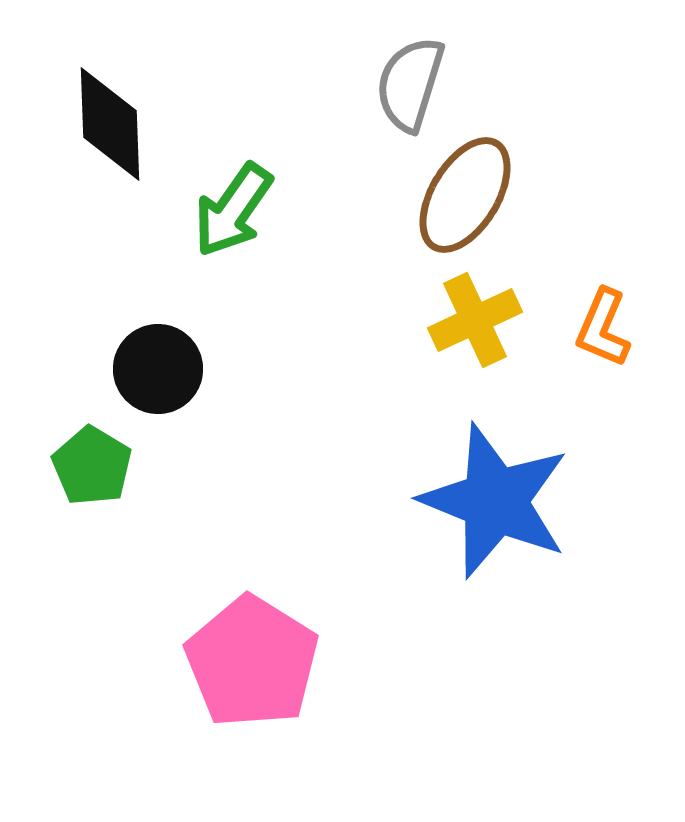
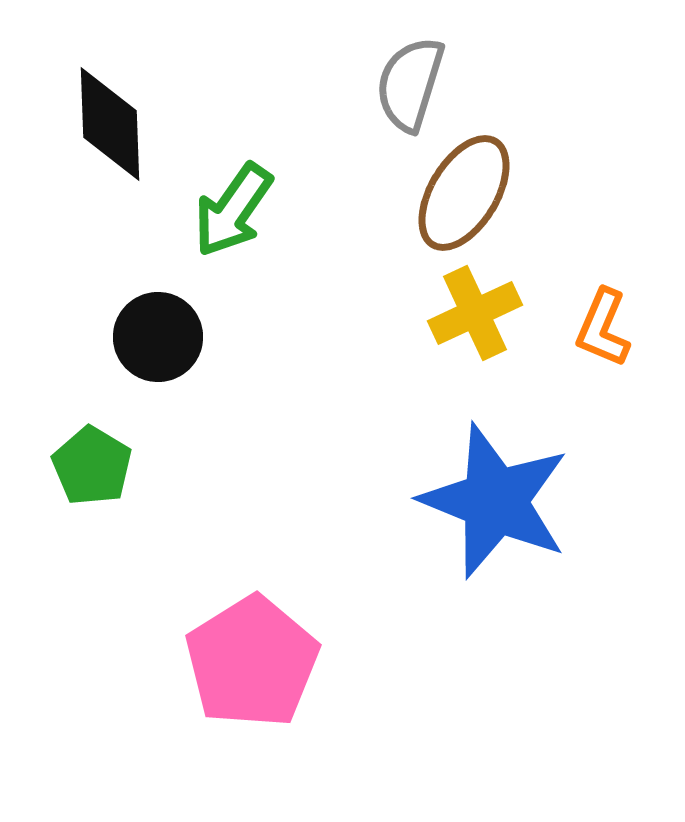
brown ellipse: moved 1 px left, 2 px up
yellow cross: moved 7 px up
black circle: moved 32 px up
pink pentagon: rotated 8 degrees clockwise
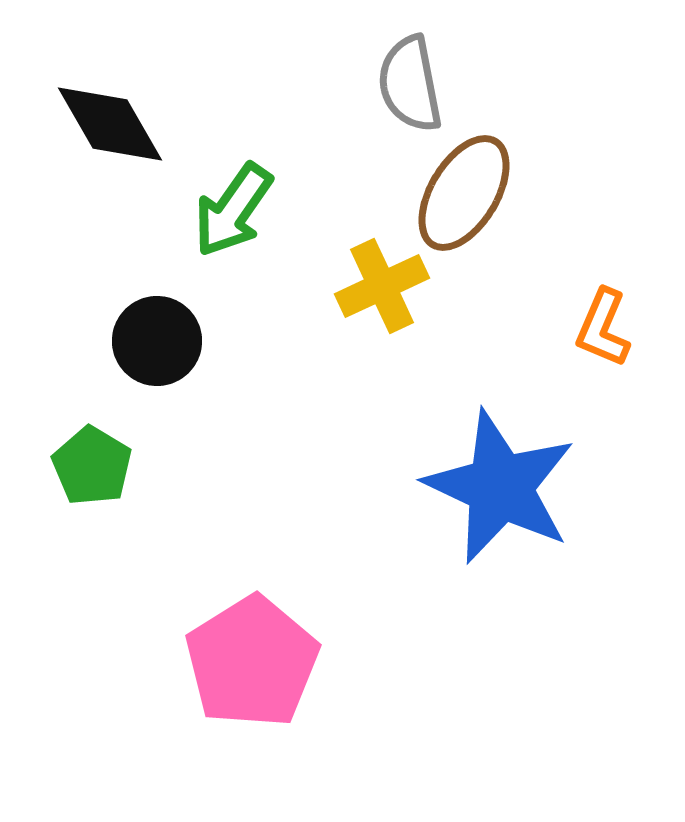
gray semicircle: rotated 28 degrees counterclockwise
black diamond: rotated 28 degrees counterclockwise
yellow cross: moved 93 px left, 27 px up
black circle: moved 1 px left, 4 px down
blue star: moved 5 px right, 14 px up; rotated 3 degrees clockwise
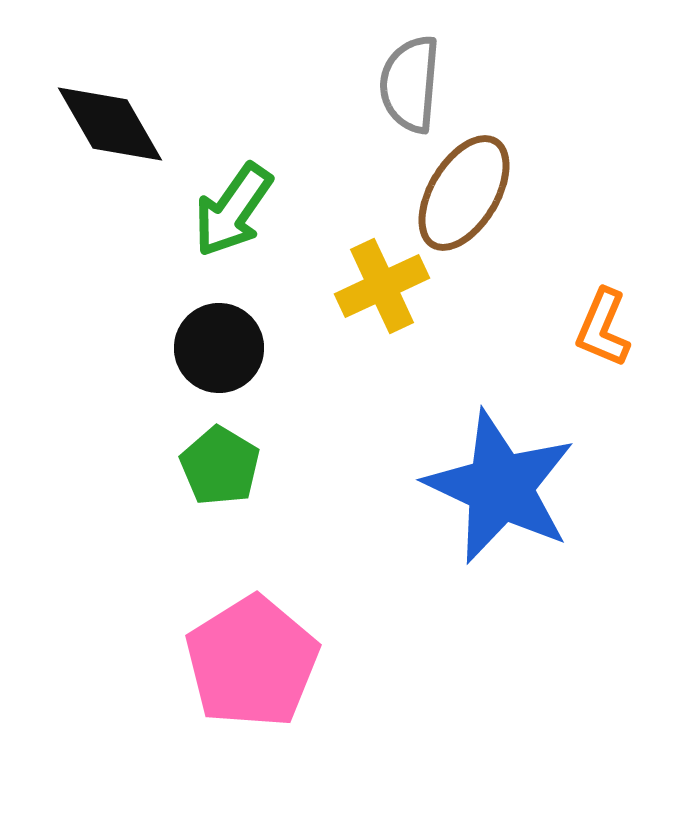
gray semicircle: rotated 16 degrees clockwise
black circle: moved 62 px right, 7 px down
green pentagon: moved 128 px right
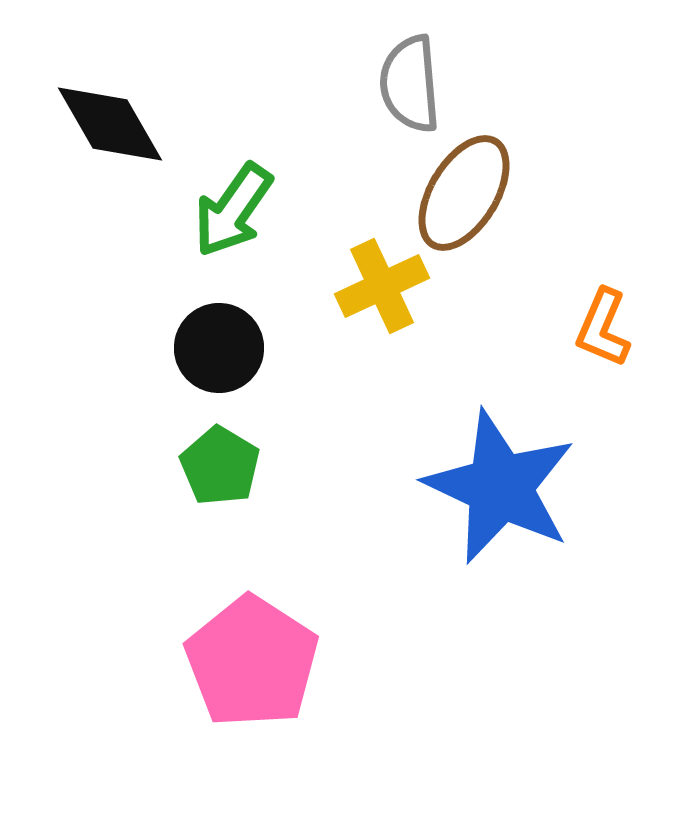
gray semicircle: rotated 10 degrees counterclockwise
pink pentagon: rotated 7 degrees counterclockwise
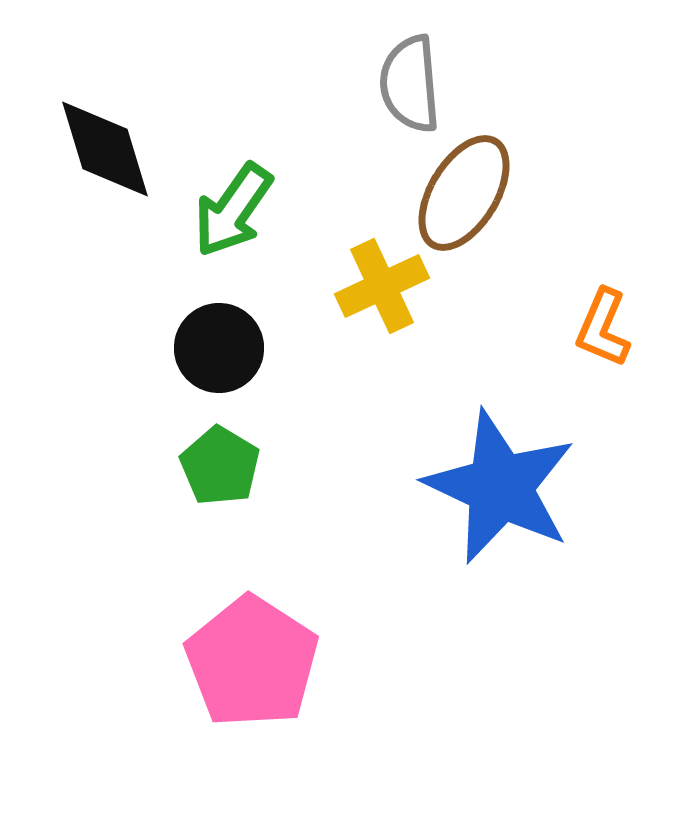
black diamond: moved 5 px left, 25 px down; rotated 13 degrees clockwise
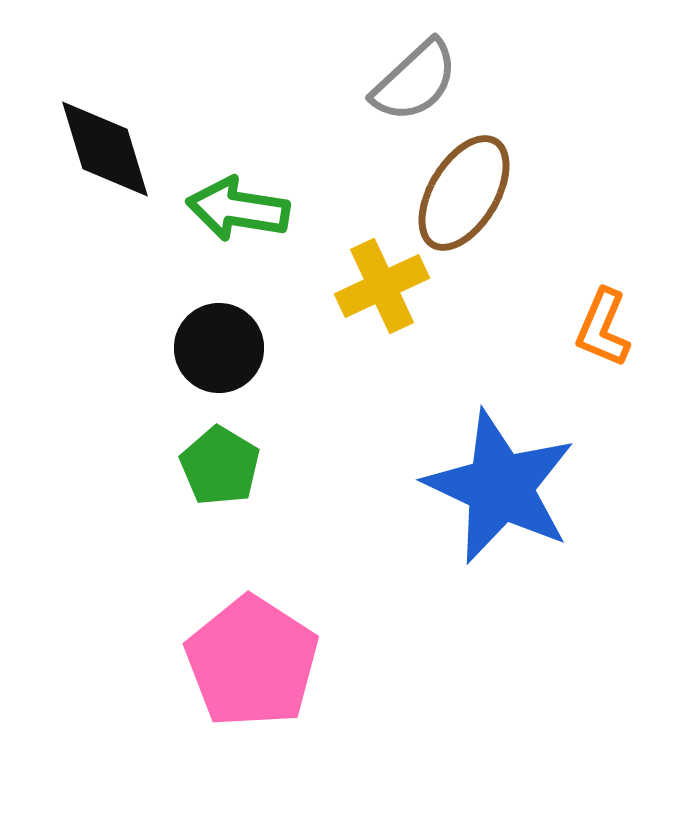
gray semicircle: moved 5 px right, 3 px up; rotated 128 degrees counterclockwise
green arrow: moved 5 px right, 1 px up; rotated 64 degrees clockwise
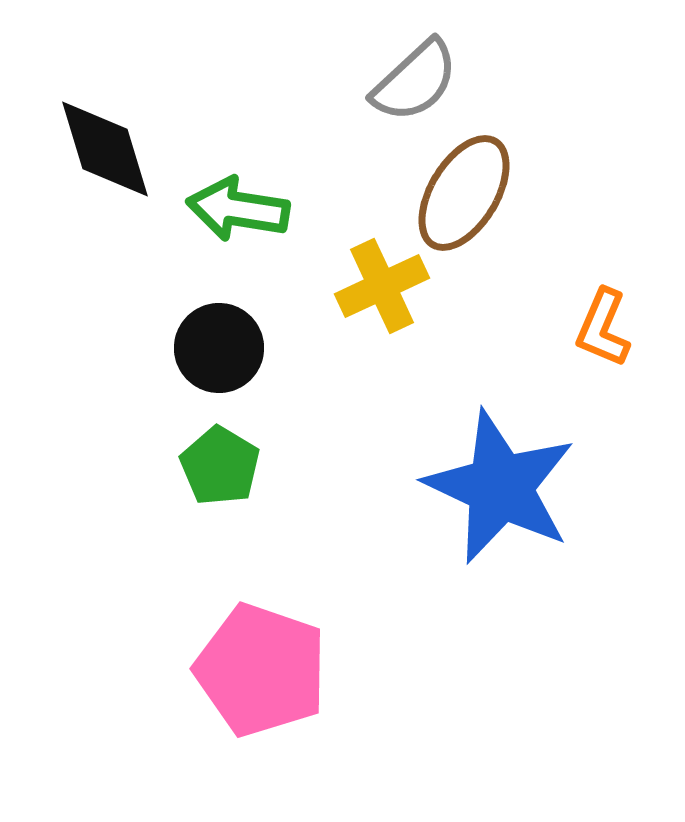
pink pentagon: moved 9 px right, 8 px down; rotated 14 degrees counterclockwise
